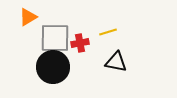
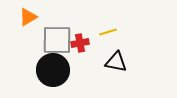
gray square: moved 2 px right, 2 px down
black circle: moved 3 px down
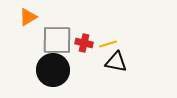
yellow line: moved 12 px down
red cross: moved 4 px right; rotated 24 degrees clockwise
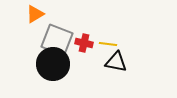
orange triangle: moved 7 px right, 3 px up
gray square: rotated 20 degrees clockwise
yellow line: rotated 24 degrees clockwise
black circle: moved 6 px up
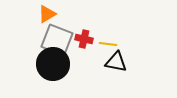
orange triangle: moved 12 px right
red cross: moved 4 px up
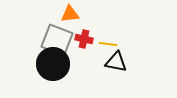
orange triangle: moved 23 px right; rotated 24 degrees clockwise
